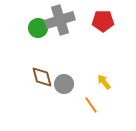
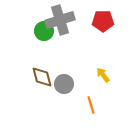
green circle: moved 6 px right, 3 px down
yellow arrow: moved 1 px left, 7 px up
orange line: rotated 18 degrees clockwise
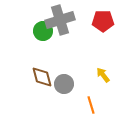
green circle: moved 1 px left
